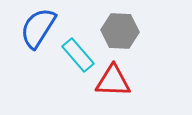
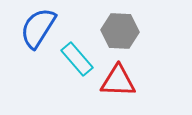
cyan rectangle: moved 1 px left, 4 px down
red triangle: moved 5 px right
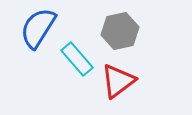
gray hexagon: rotated 15 degrees counterclockwise
red triangle: rotated 39 degrees counterclockwise
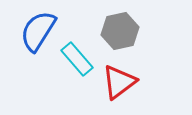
blue semicircle: moved 3 px down
red triangle: moved 1 px right, 1 px down
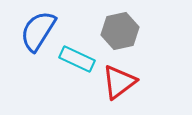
cyan rectangle: rotated 24 degrees counterclockwise
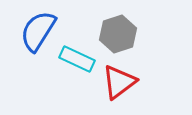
gray hexagon: moved 2 px left, 3 px down; rotated 6 degrees counterclockwise
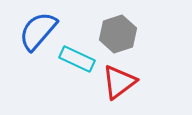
blue semicircle: rotated 9 degrees clockwise
